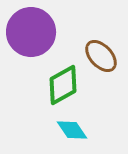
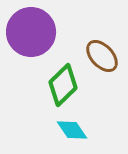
brown ellipse: moved 1 px right
green diamond: rotated 15 degrees counterclockwise
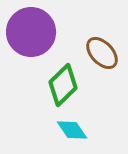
brown ellipse: moved 3 px up
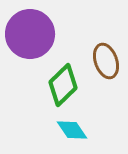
purple circle: moved 1 px left, 2 px down
brown ellipse: moved 4 px right, 8 px down; rotated 24 degrees clockwise
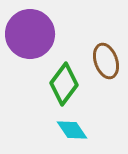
green diamond: moved 1 px right, 1 px up; rotated 9 degrees counterclockwise
